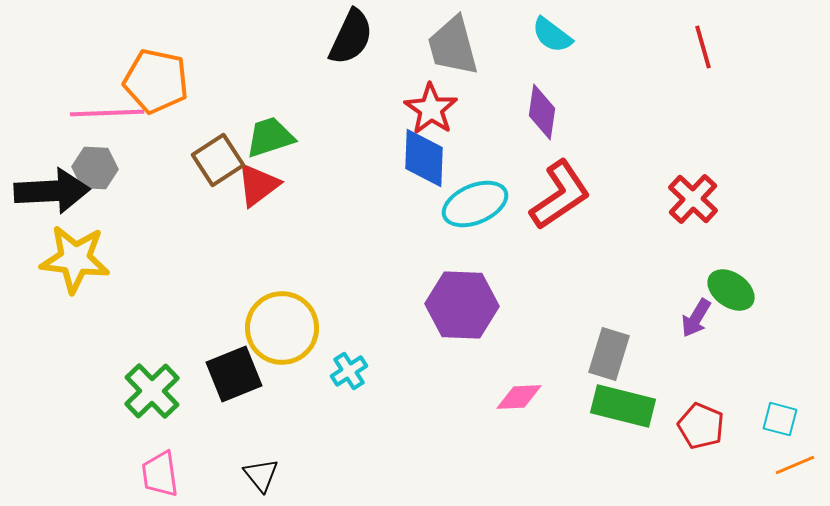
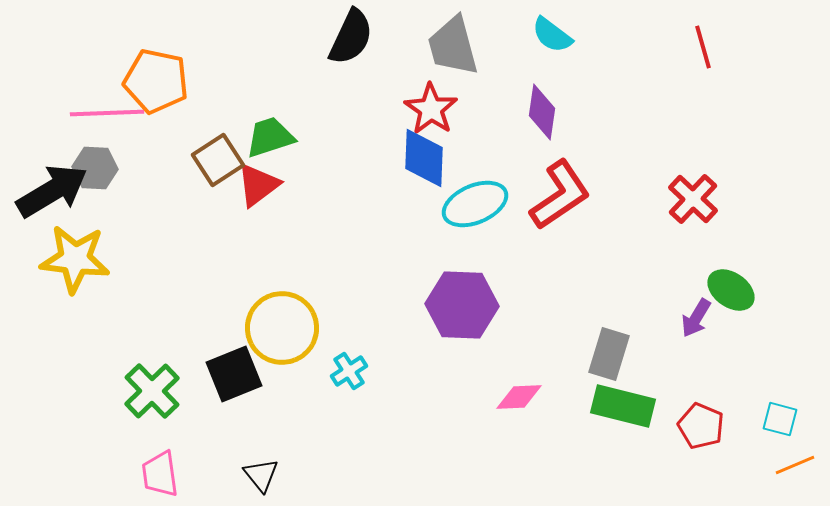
black arrow: rotated 28 degrees counterclockwise
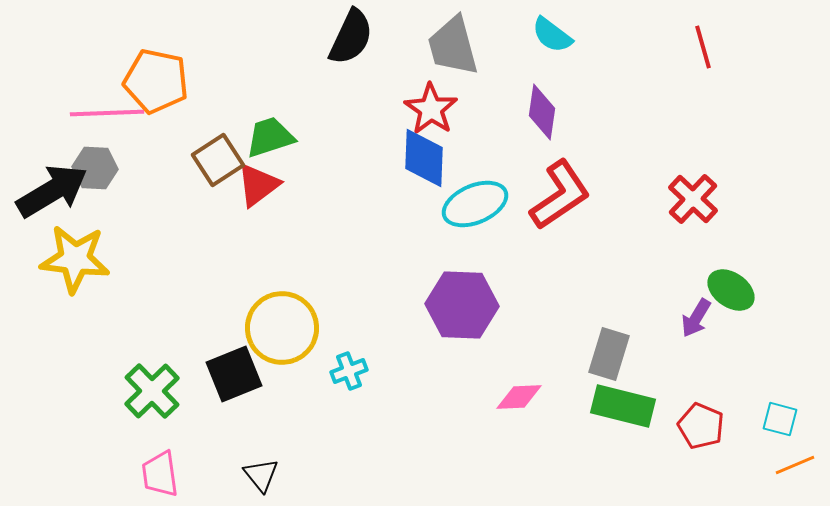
cyan cross: rotated 12 degrees clockwise
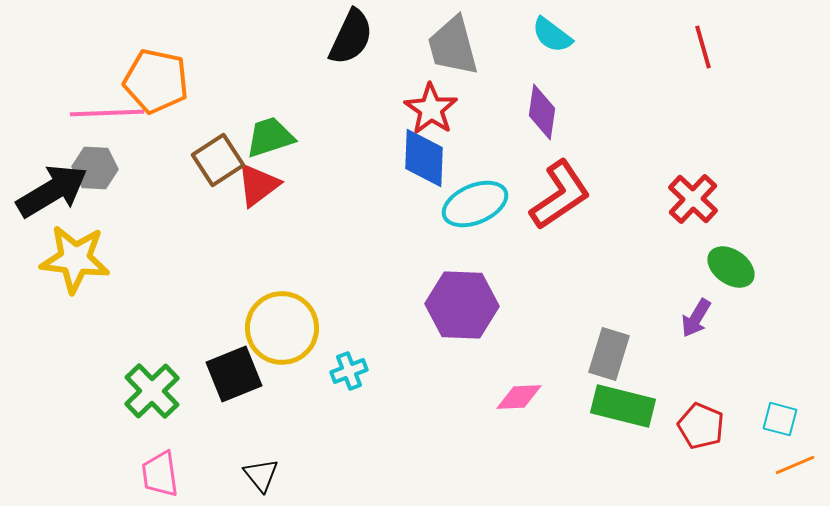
green ellipse: moved 23 px up
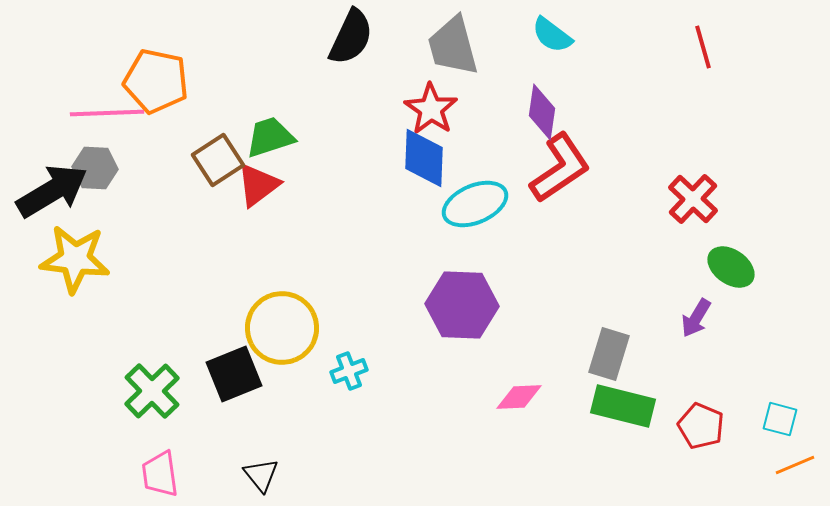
red L-shape: moved 27 px up
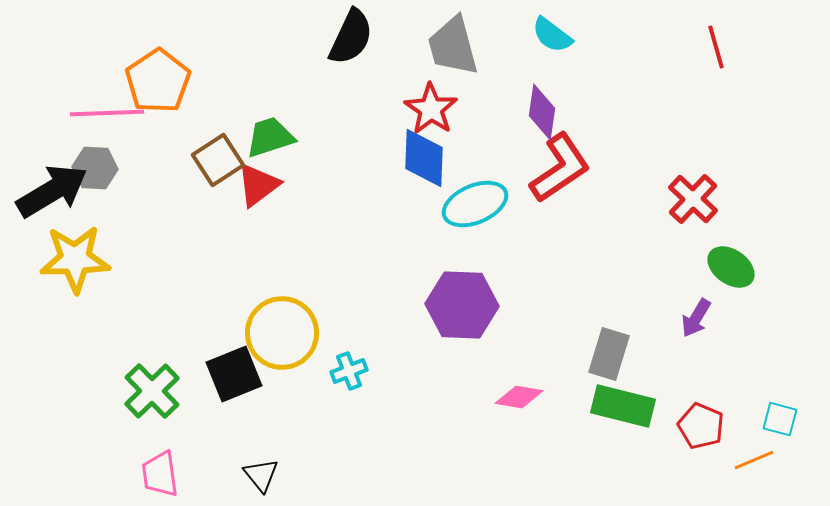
red line: moved 13 px right
orange pentagon: moved 2 px right; rotated 26 degrees clockwise
yellow star: rotated 8 degrees counterclockwise
yellow circle: moved 5 px down
pink diamond: rotated 12 degrees clockwise
orange line: moved 41 px left, 5 px up
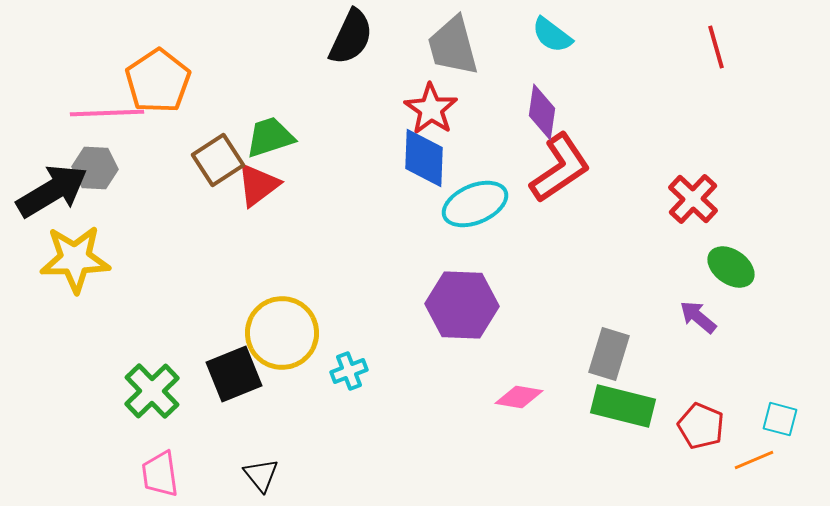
purple arrow: moved 2 px right, 1 px up; rotated 99 degrees clockwise
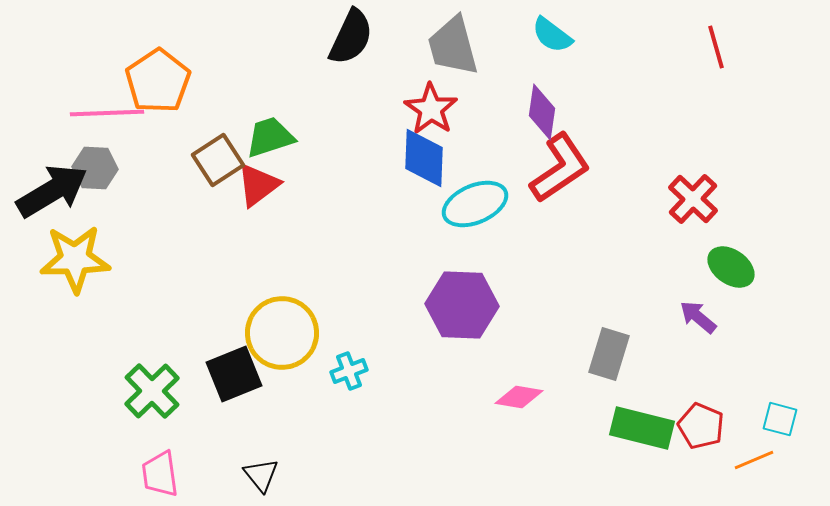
green rectangle: moved 19 px right, 22 px down
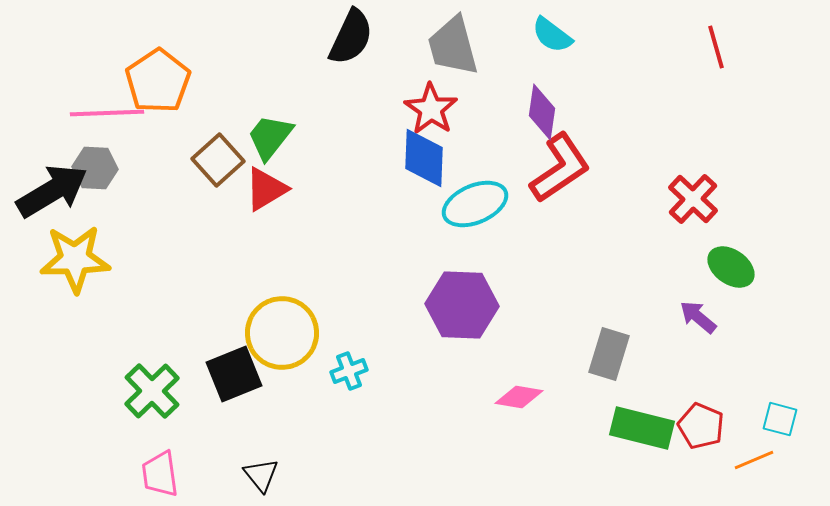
green trapezoid: rotated 34 degrees counterclockwise
brown square: rotated 9 degrees counterclockwise
red triangle: moved 8 px right, 4 px down; rotated 6 degrees clockwise
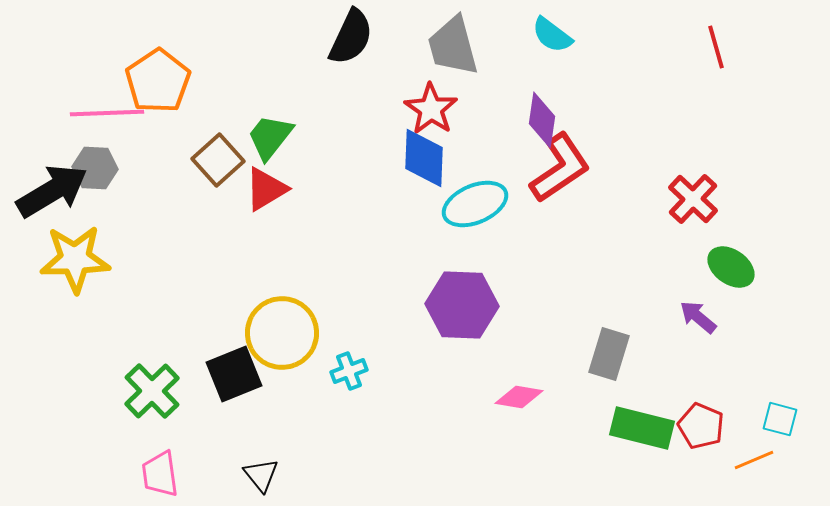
purple diamond: moved 8 px down
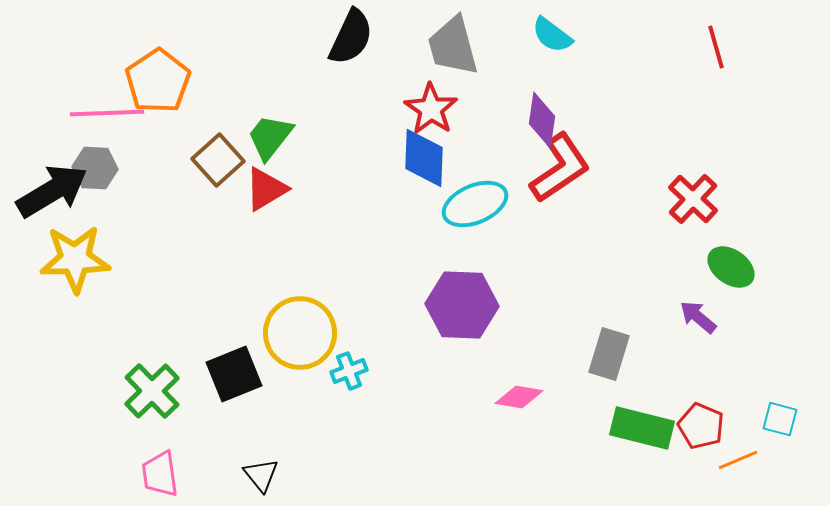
yellow circle: moved 18 px right
orange line: moved 16 px left
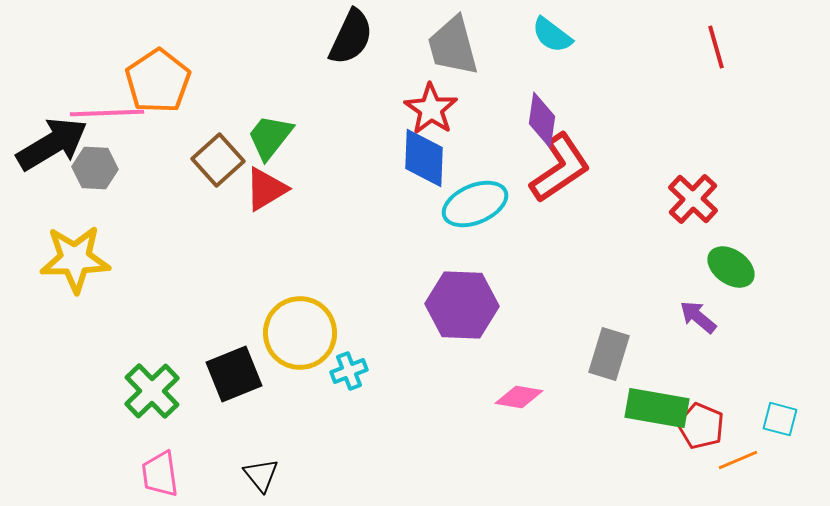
black arrow: moved 47 px up
green rectangle: moved 15 px right, 20 px up; rotated 4 degrees counterclockwise
